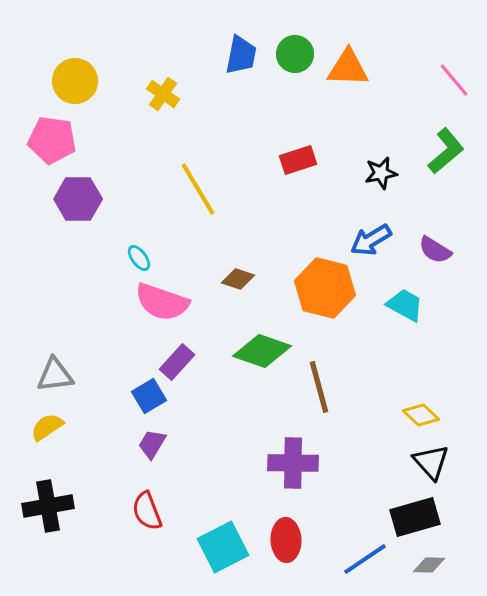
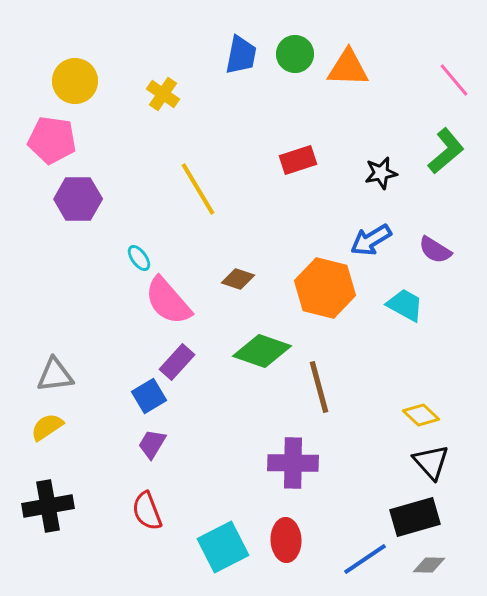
pink semicircle: moved 6 px right, 1 px up; rotated 30 degrees clockwise
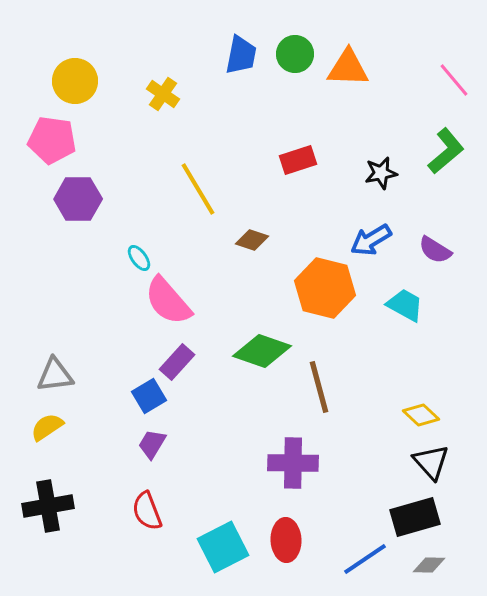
brown diamond: moved 14 px right, 39 px up
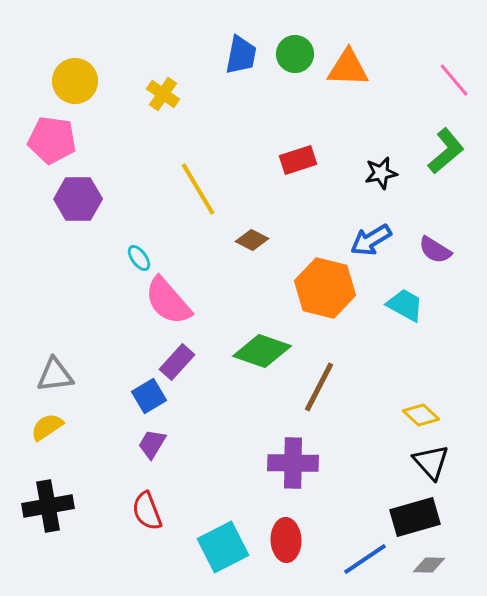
brown diamond: rotated 8 degrees clockwise
brown line: rotated 42 degrees clockwise
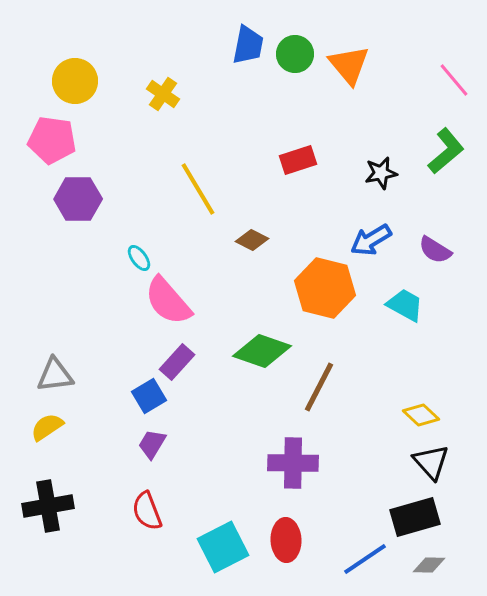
blue trapezoid: moved 7 px right, 10 px up
orange triangle: moved 1 px right, 3 px up; rotated 48 degrees clockwise
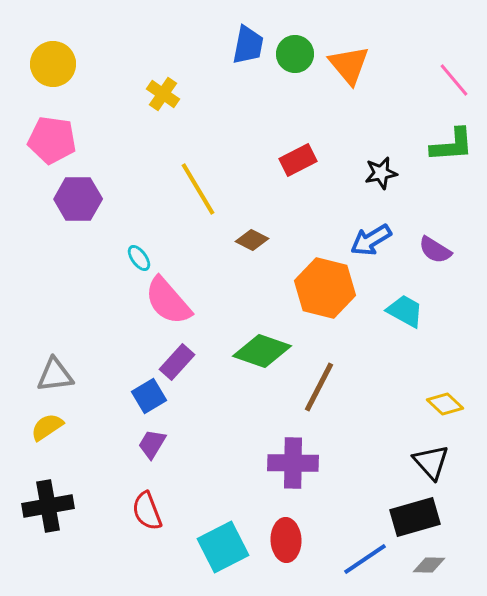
yellow circle: moved 22 px left, 17 px up
green L-shape: moved 6 px right, 6 px up; rotated 36 degrees clockwise
red rectangle: rotated 9 degrees counterclockwise
cyan trapezoid: moved 6 px down
yellow diamond: moved 24 px right, 11 px up
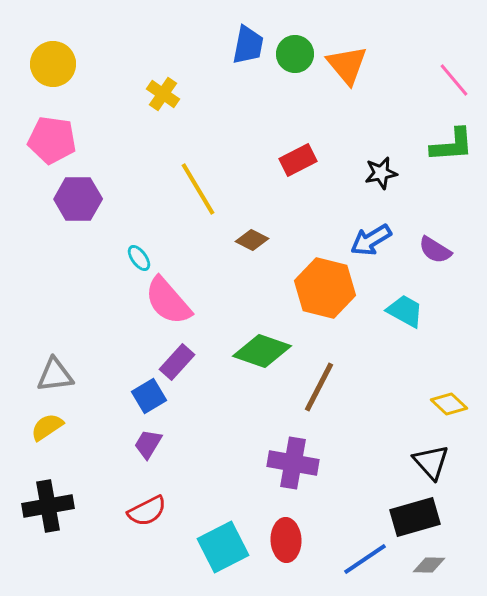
orange triangle: moved 2 px left
yellow diamond: moved 4 px right
purple trapezoid: moved 4 px left
purple cross: rotated 9 degrees clockwise
red semicircle: rotated 96 degrees counterclockwise
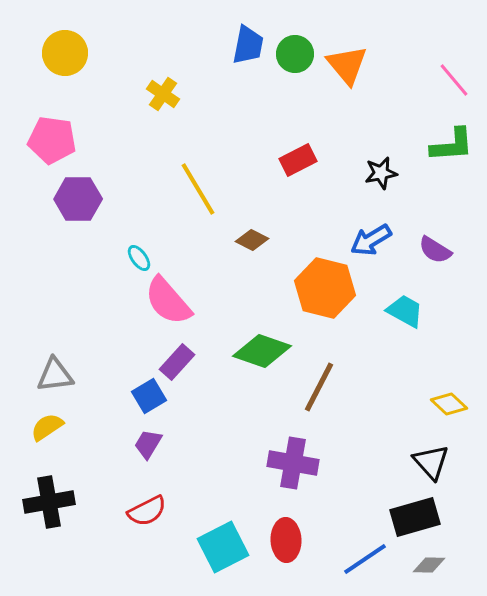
yellow circle: moved 12 px right, 11 px up
black cross: moved 1 px right, 4 px up
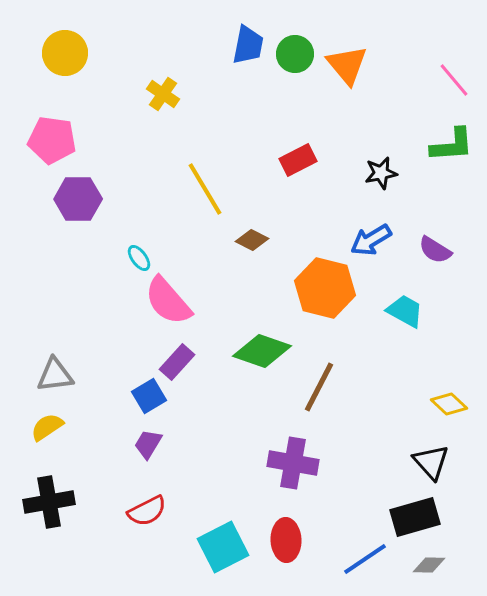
yellow line: moved 7 px right
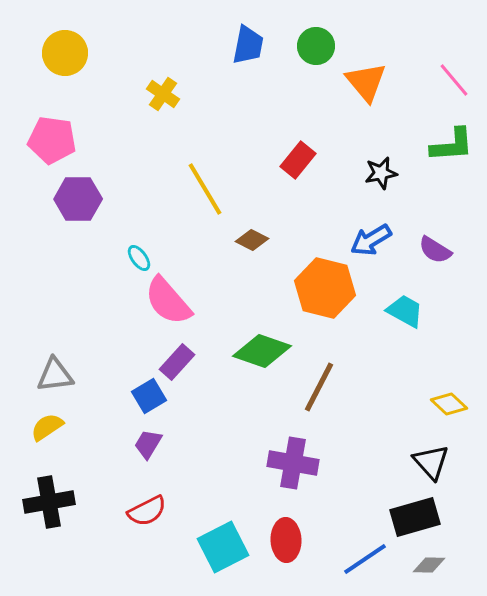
green circle: moved 21 px right, 8 px up
orange triangle: moved 19 px right, 17 px down
red rectangle: rotated 24 degrees counterclockwise
